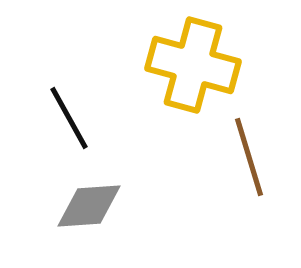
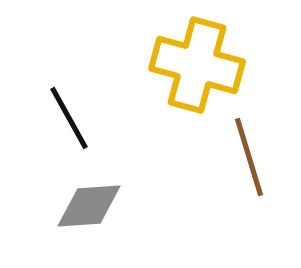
yellow cross: moved 4 px right
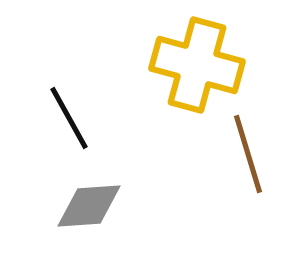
brown line: moved 1 px left, 3 px up
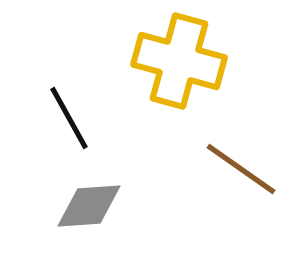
yellow cross: moved 18 px left, 4 px up
brown line: moved 7 px left, 15 px down; rotated 38 degrees counterclockwise
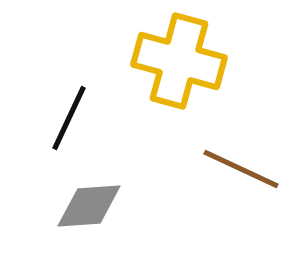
black line: rotated 54 degrees clockwise
brown line: rotated 10 degrees counterclockwise
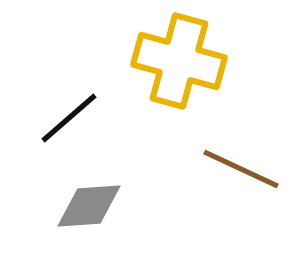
black line: rotated 24 degrees clockwise
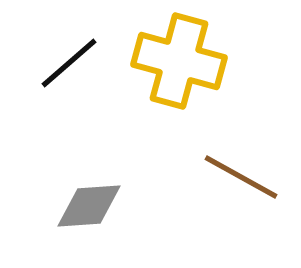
black line: moved 55 px up
brown line: moved 8 px down; rotated 4 degrees clockwise
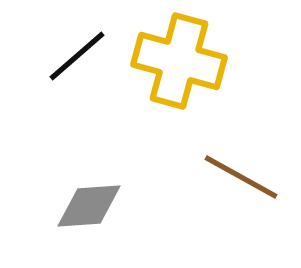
black line: moved 8 px right, 7 px up
